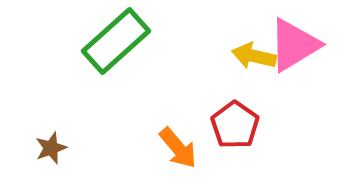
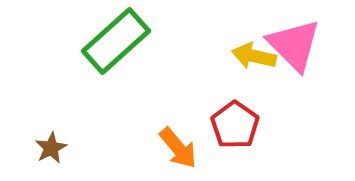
pink triangle: rotated 44 degrees counterclockwise
brown star: rotated 8 degrees counterclockwise
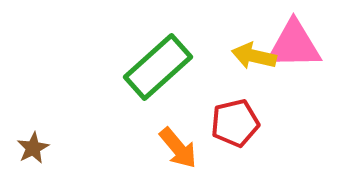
green rectangle: moved 42 px right, 26 px down
pink triangle: rotated 46 degrees counterclockwise
red pentagon: moved 2 px up; rotated 24 degrees clockwise
brown star: moved 18 px left
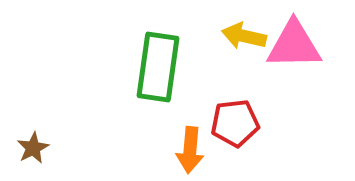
yellow arrow: moved 10 px left, 20 px up
green rectangle: rotated 40 degrees counterclockwise
red pentagon: rotated 6 degrees clockwise
orange arrow: moved 12 px right, 2 px down; rotated 45 degrees clockwise
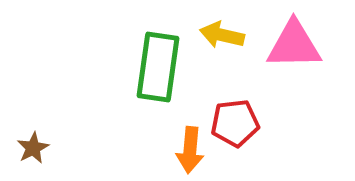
yellow arrow: moved 22 px left, 1 px up
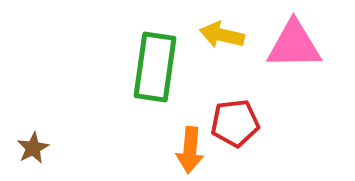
green rectangle: moved 3 px left
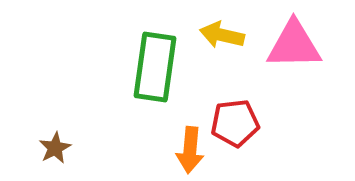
brown star: moved 22 px right
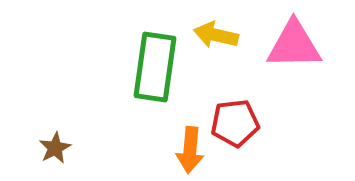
yellow arrow: moved 6 px left
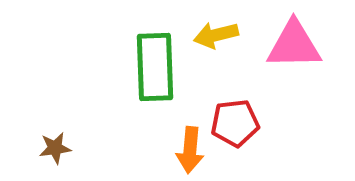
yellow arrow: rotated 27 degrees counterclockwise
green rectangle: rotated 10 degrees counterclockwise
brown star: rotated 20 degrees clockwise
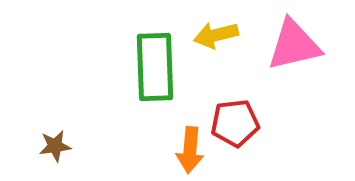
pink triangle: rotated 12 degrees counterclockwise
brown star: moved 2 px up
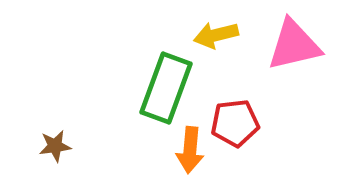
green rectangle: moved 11 px right, 21 px down; rotated 22 degrees clockwise
